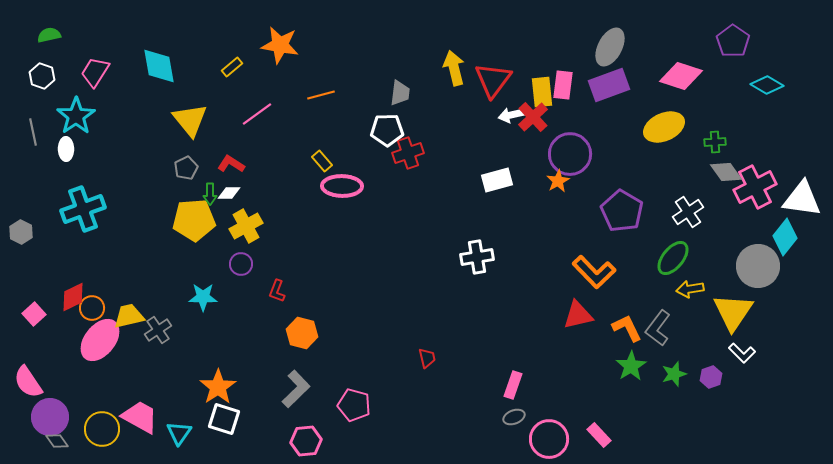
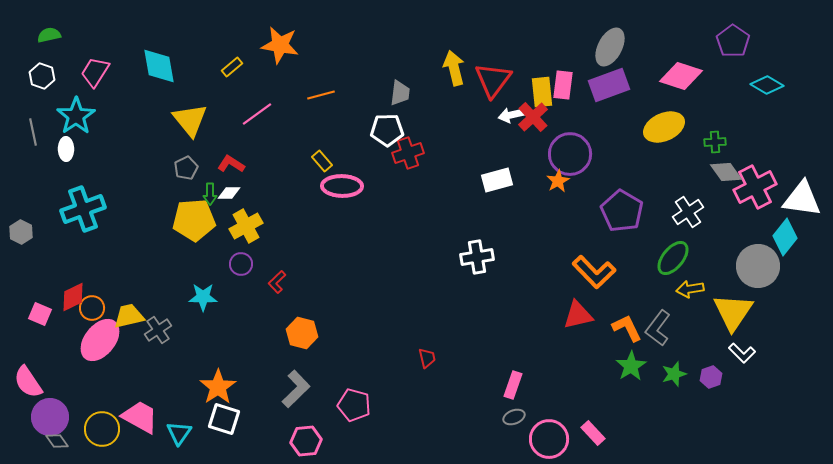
red L-shape at (277, 291): moved 9 px up; rotated 25 degrees clockwise
pink square at (34, 314): moved 6 px right; rotated 25 degrees counterclockwise
pink rectangle at (599, 435): moved 6 px left, 2 px up
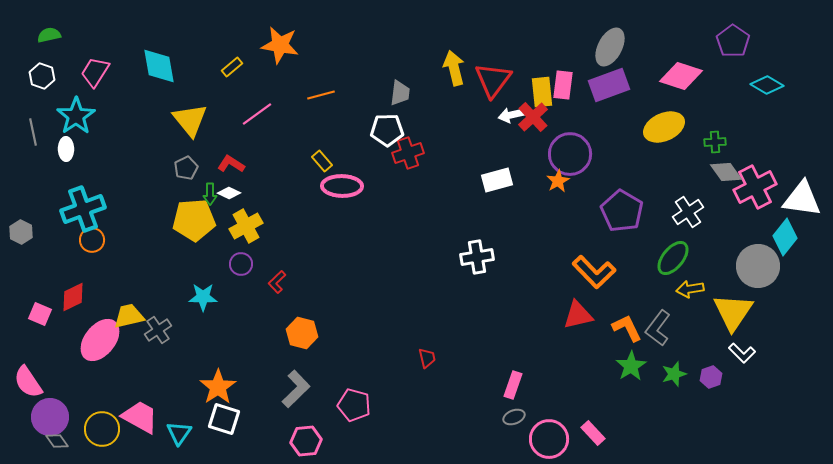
white diamond at (229, 193): rotated 25 degrees clockwise
orange circle at (92, 308): moved 68 px up
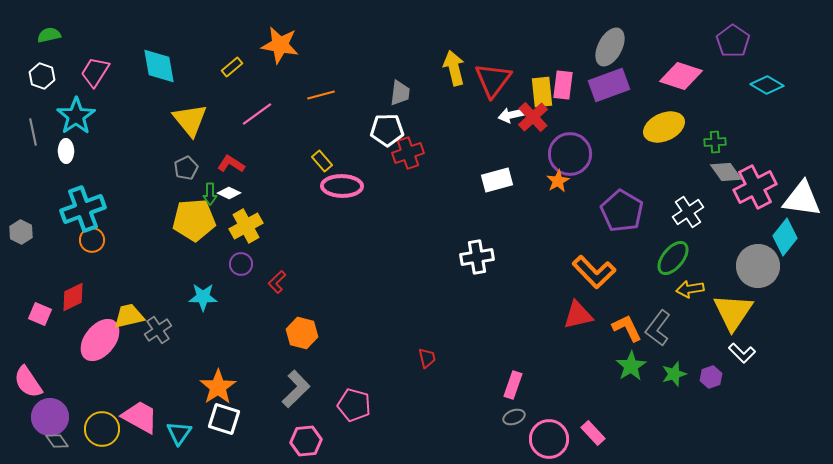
white ellipse at (66, 149): moved 2 px down
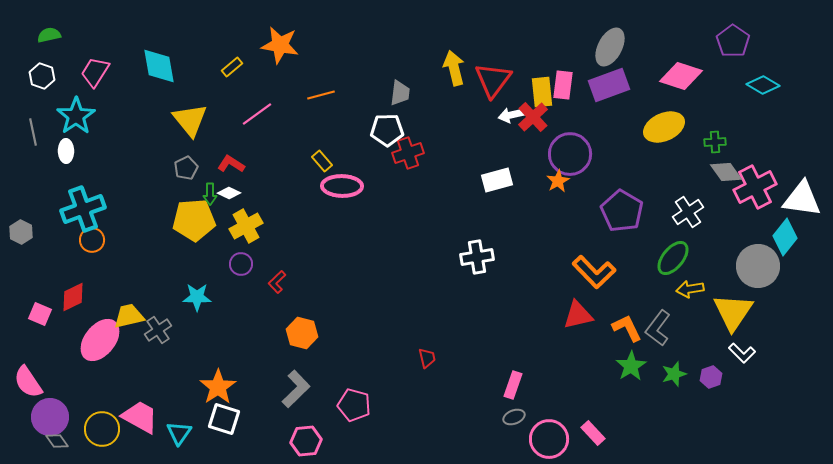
cyan diamond at (767, 85): moved 4 px left
cyan star at (203, 297): moved 6 px left
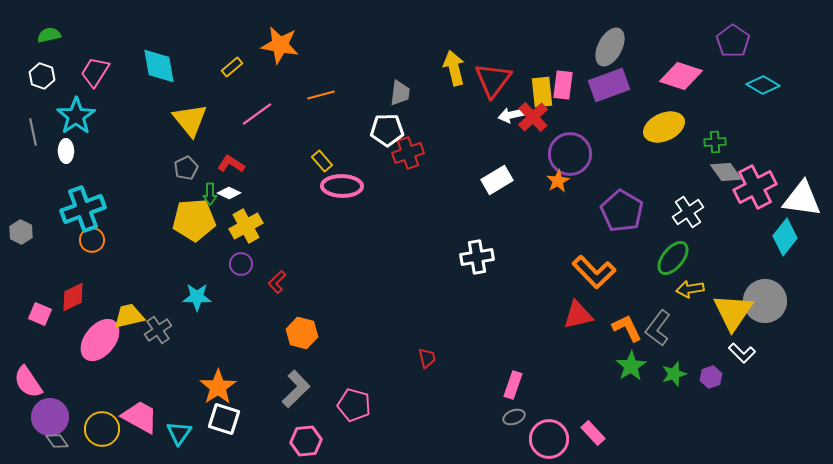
white rectangle at (497, 180): rotated 16 degrees counterclockwise
gray circle at (758, 266): moved 7 px right, 35 px down
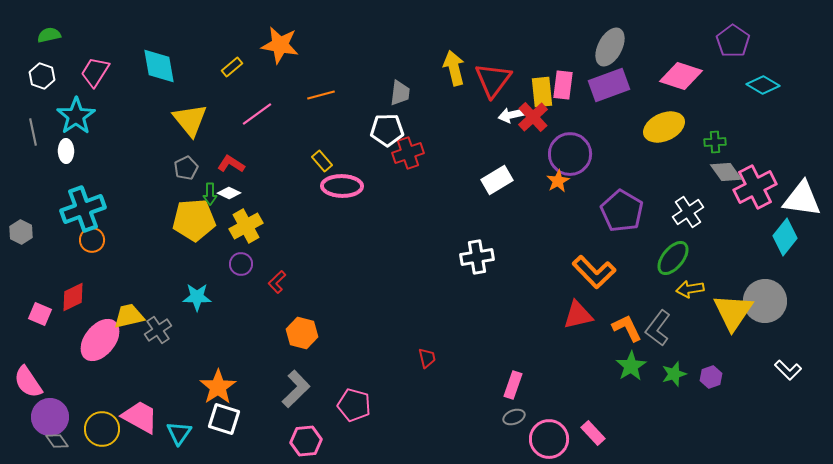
white L-shape at (742, 353): moved 46 px right, 17 px down
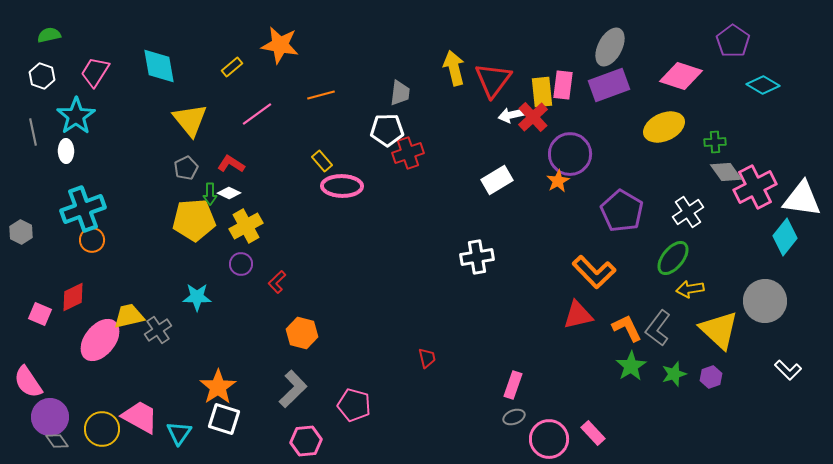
yellow triangle at (733, 312): moved 14 px left, 18 px down; rotated 21 degrees counterclockwise
gray L-shape at (296, 389): moved 3 px left
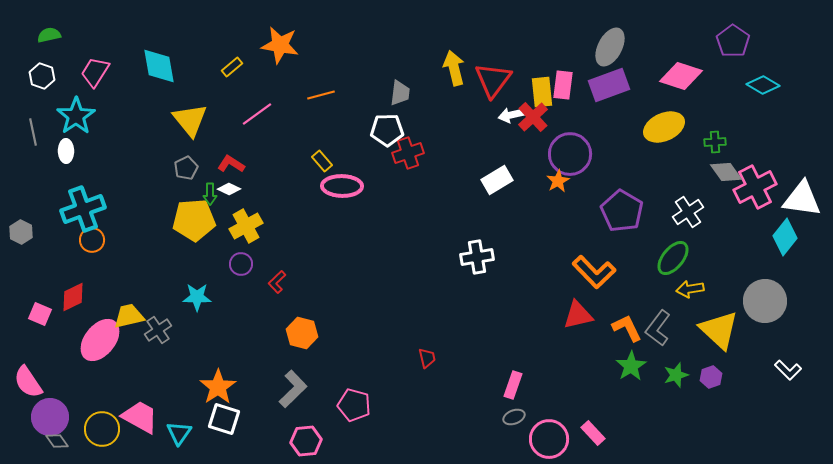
white diamond at (229, 193): moved 4 px up
green star at (674, 374): moved 2 px right, 1 px down
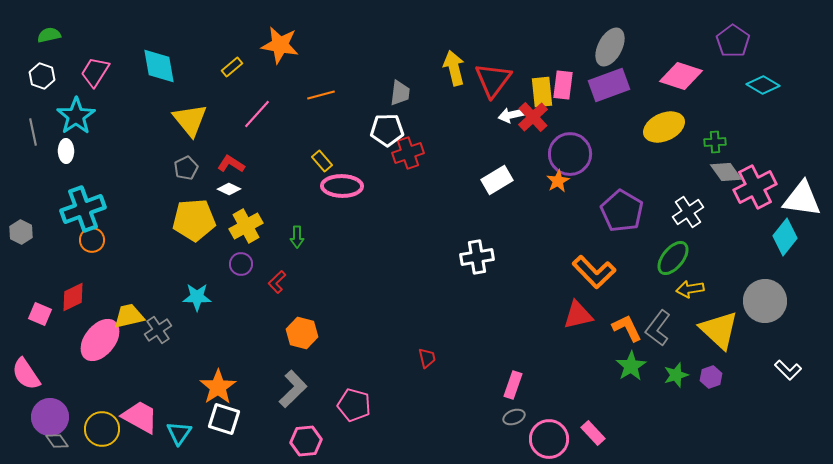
pink line at (257, 114): rotated 12 degrees counterclockwise
green arrow at (210, 194): moved 87 px right, 43 px down
pink semicircle at (28, 382): moved 2 px left, 8 px up
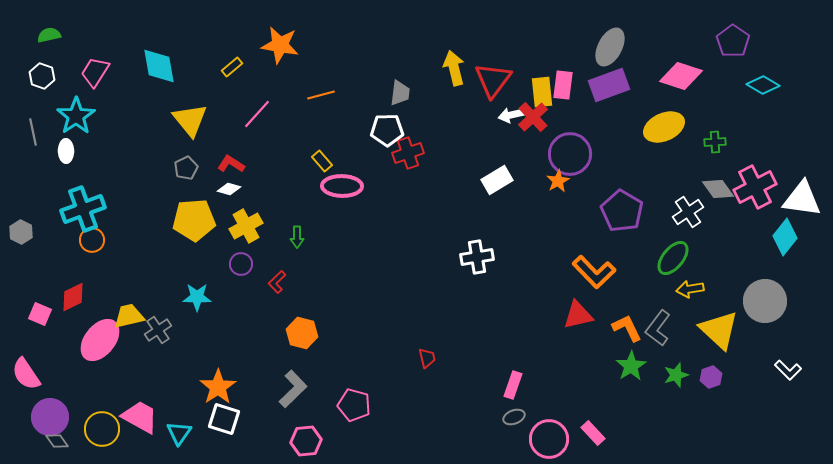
gray diamond at (726, 172): moved 8 px left, 17 px down
white diamond at (229, 189): rotated 10 degrees counterclockwise
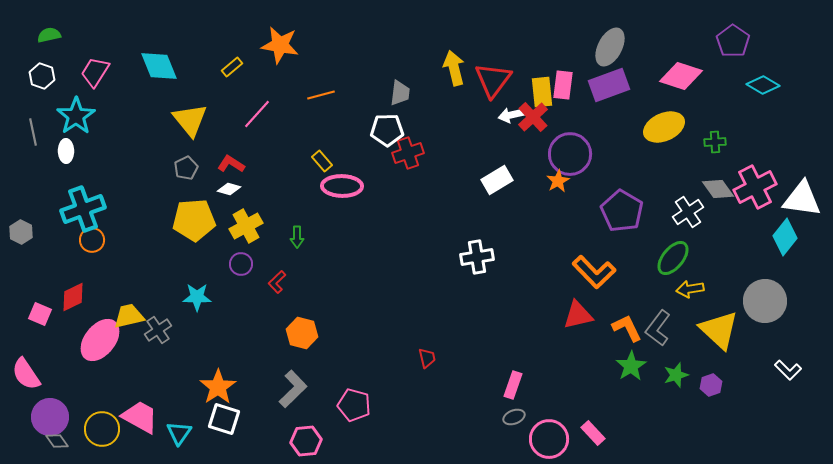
cyan diamond at (159, 66): rotated 12 degrees counterclockwise
purple hexagon at (711, 377): moved 8 px down
